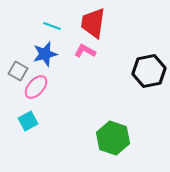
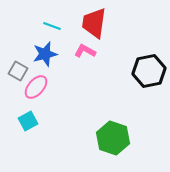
red trapezoid: moved 1 px right
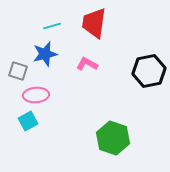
cyan line: rotated 36 degrees counterclockwise
pink L-shape: moved 2 px right, 13 px down
gray square: rotated 12 degrees counterclockwise
pink ellipse: moved 8 px down; rotated 45 degrees clockwise
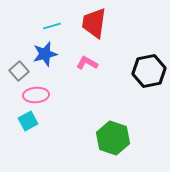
pink L-shape: moved 1 px up
gray square: moved 1 px right; rotated 30 degrees clockwise
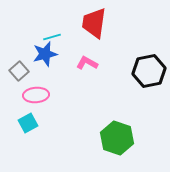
cyan line: moved 11 px down
cyan square: moved 2 px down
green hexagon: moved 4 px right
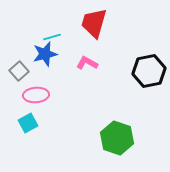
red trapezoid: rotated 8 degrees clockwise
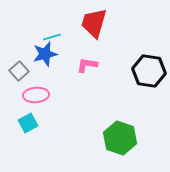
pink L-shape: moved 2 px down; rotated 20 degrees counterclockwise
black hexagon: rotated 20 degrees clockwise
green hexagon: moved 3 px right
